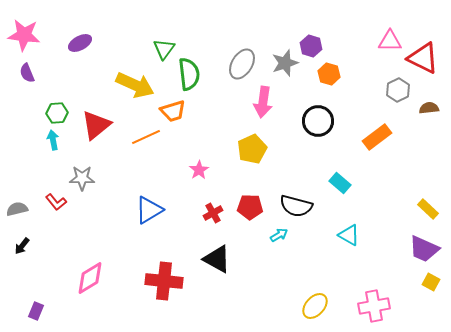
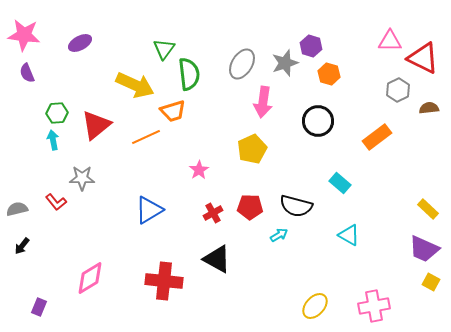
purple rectangle at (36, 311): moved 3 px right, 4 px up
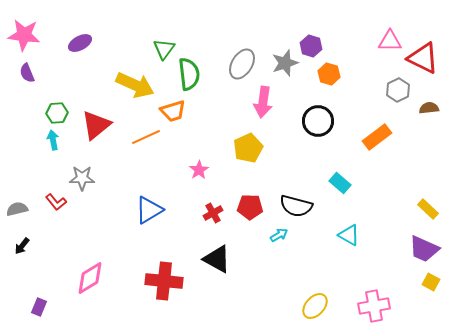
yellow pentagon at (252, 149): moved 4 px left, 1 px up
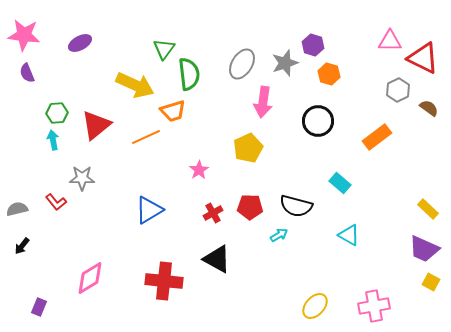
purple hexagon at (311, 46): moved 2 px right, 1 px up
brown semicircle at (429, 108): rotated 42 degrees clockwise
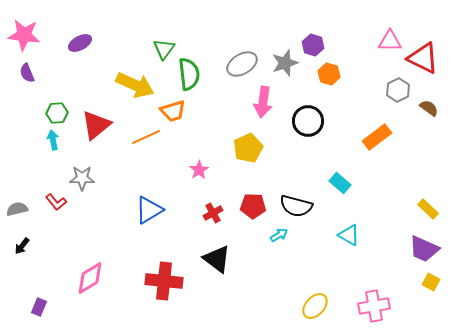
gray ellipse at (242, 64): rotated 28 degrees clockwise
black circle at (318, 121): moved 10 px left
red pentagon at (250, 207): moved 3 px right, 1 px up
black triangle at (217, 259): rotated 8 degrees clockwise
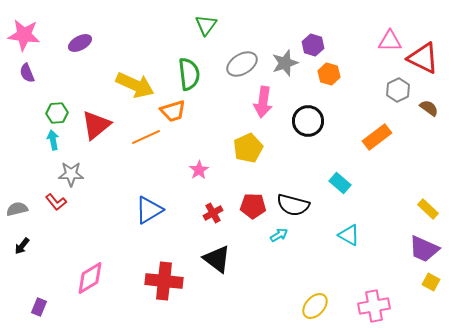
green triangle at (164, 49): moved 42 px right, 24 px up
gray star at (82, 178): moved 11 px left, 4 px up
black semicircle at (296, 206): moved 3 px left, 1 px up
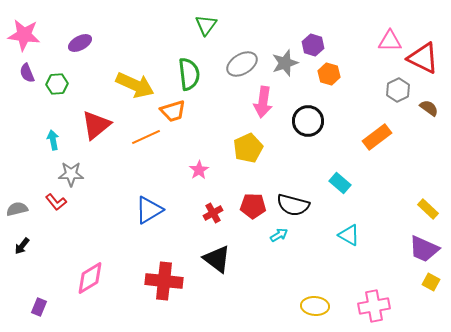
green hexagon at (57, 113): moved 29 px up
yellow ellipse at (315, 306): rotated 52 degrees clockwise
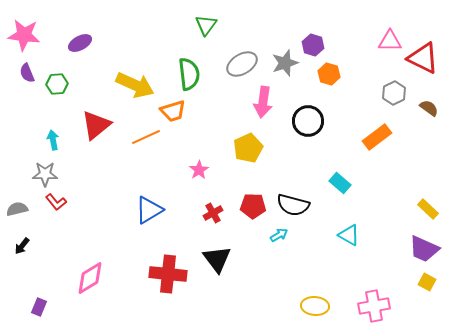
gray hexagon at (398, 90): moved 4 px left, 3 px down
gray star at (71, 174): moved 26 px left
black triangle at (217, 259): rotated 16 degrees clockwise
red cross at (164, 281): moved 4 px right, 7 px up
yellow square at (431, 282): moved 4 px left
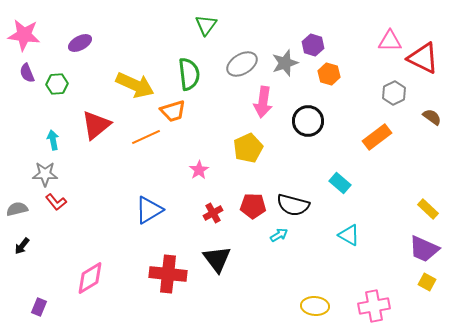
brown semicircle at (429, 108): moved 3 px right, 9 px down
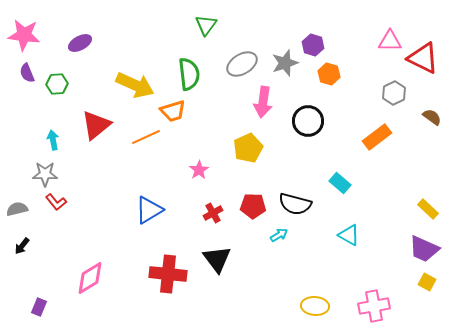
black semicircle at (293, 205): moved 2 px right, 1 px up
